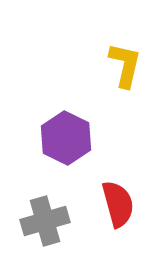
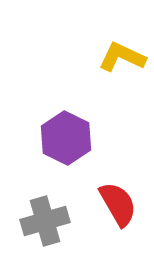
yellow L-shape: moved 3 px left, 8 px up; rotated 78 degrees counterclockwise
red semicircle: rotated 15 degrees counterclockwise
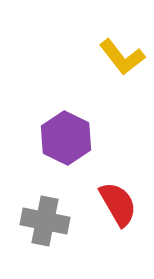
yellow L-shape: rotated 153 degrees counterclockwise
gray cross: rotated 27 degrees clockwise
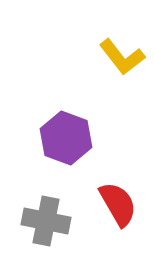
purple hexagon: rotated 6 degrees counterclockwise
gray cross: moved 1 px right
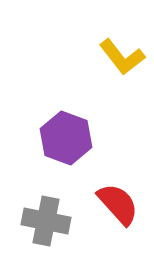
red semicircle: rotated 12 degrees counterclockwise
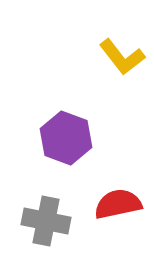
red semicircle: rotated 60 degrees counterclockwise
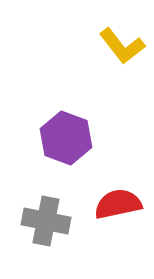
yellow L-shape: moved 11 px up
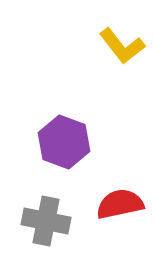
purple hexagon: moved 2 px left, 4 px down
red semicircle: moved 2 px right
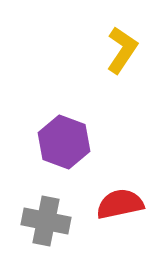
yellow L-shape: moved 4 px down; rotated 108 degrees counterclockwise
